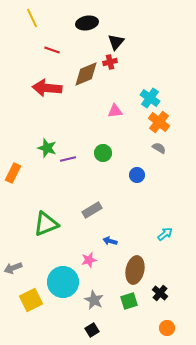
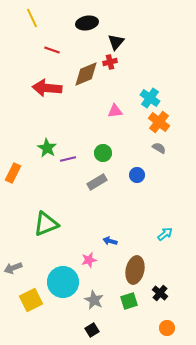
green star: rotated 12 degrees clockwise
gray rectangle: moved 5 px right, 28 px up
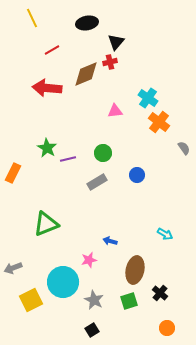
red line: rotated 49 degrees counterclockwise
cyan cross: moved 2 px left
gray semicircle: moved 25 px right; rotated 24 degrees clockwise
cyan arrow: rotated 70 degrees clockwise
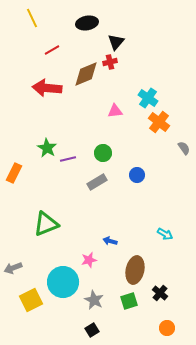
orange rectangle: moved 1 px right
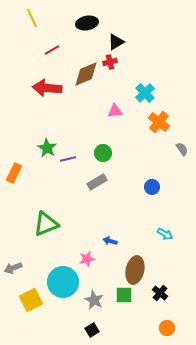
black triangle: rotated 18 degrees clockwise
cyan cross: moved 3 px left, 5 px up; rotated 12 degrees clockwise
gray semicircle: moved 2 px left, 1 px down
blue circle: moved 15 px right, 12 px down
pink star: moved 2 px left, 1 px up
green square: moved 5 px left, 6 px up; rotated 18 degrees clockwise
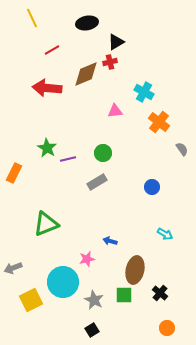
cyan cross: moved 1 px left, 1 px up; rotated 18 degrees counterclockwise
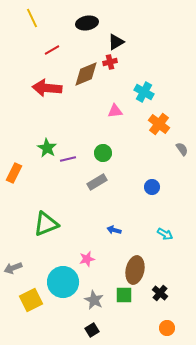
orange cross: moved 2 px down
blue arrow: moved 4 px right, 11 px up
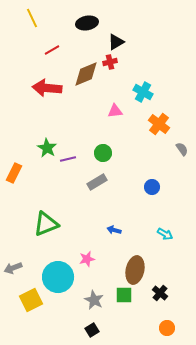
cyan cross: moved 1 px left
cyan circle: moved 5 px left, 5 px up
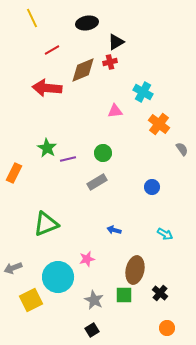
brown diamond: moved 3 px left, 4 px up
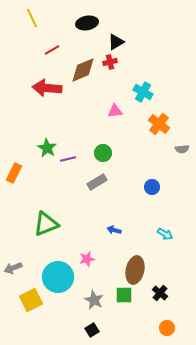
gray semicircle: rotated 120 degrees clockwise
